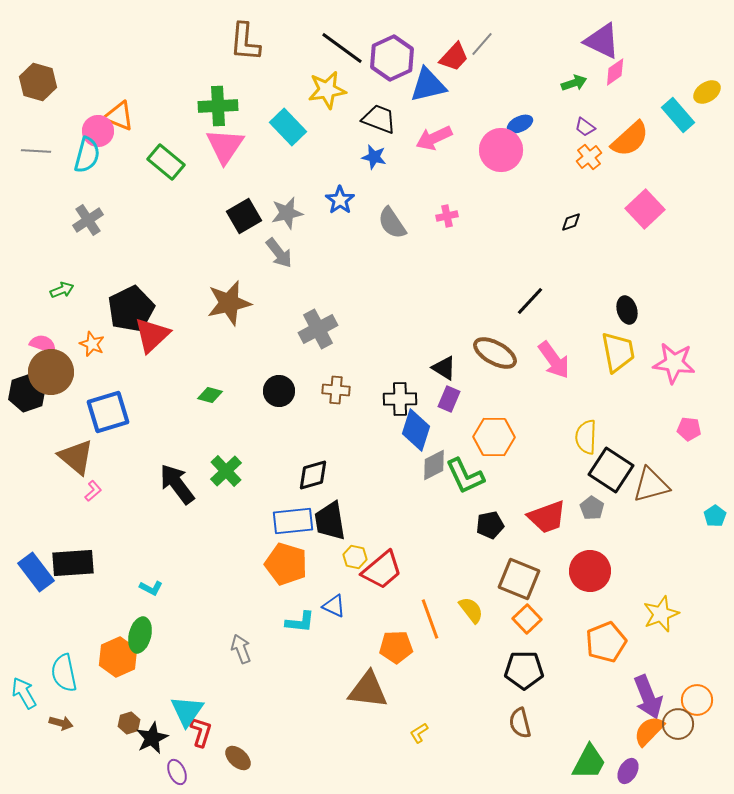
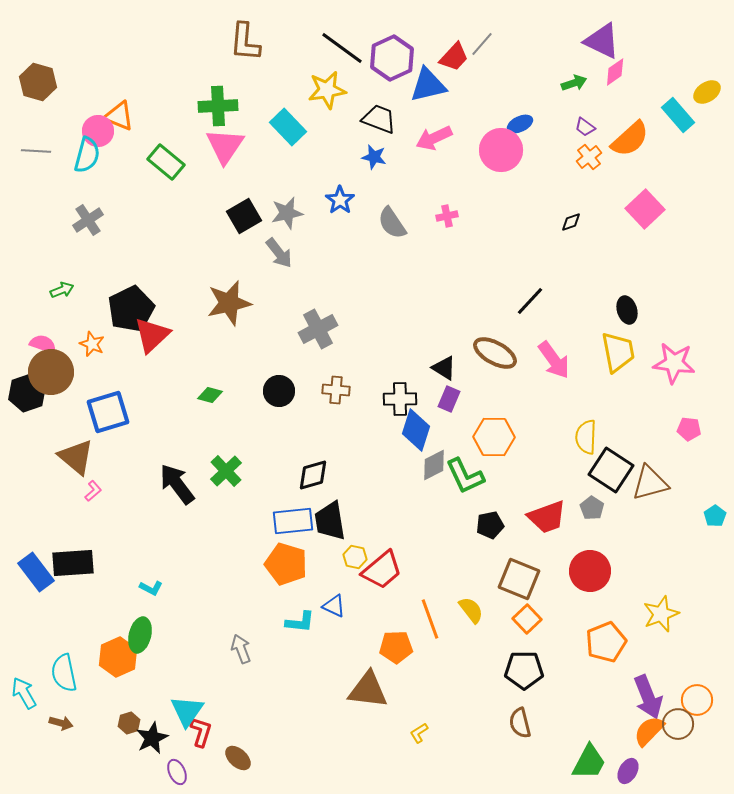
brown triangle at (651, 485): moved 1 px left, 2 px up
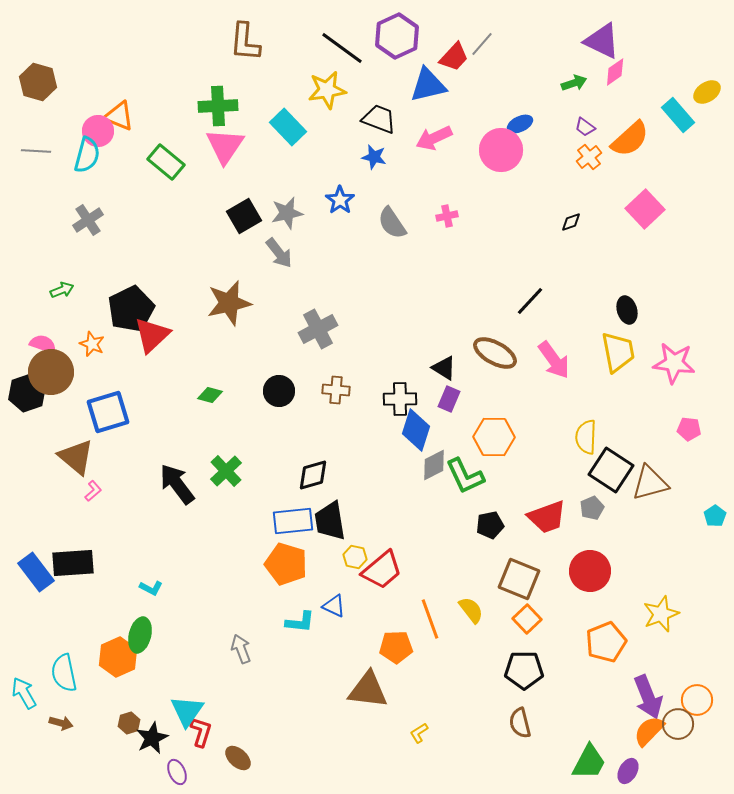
purple hexagon at (392, 58): moved 5 px right, 22 px up
gray pentagon at (592, 508): rotated 15 degrees clockwise
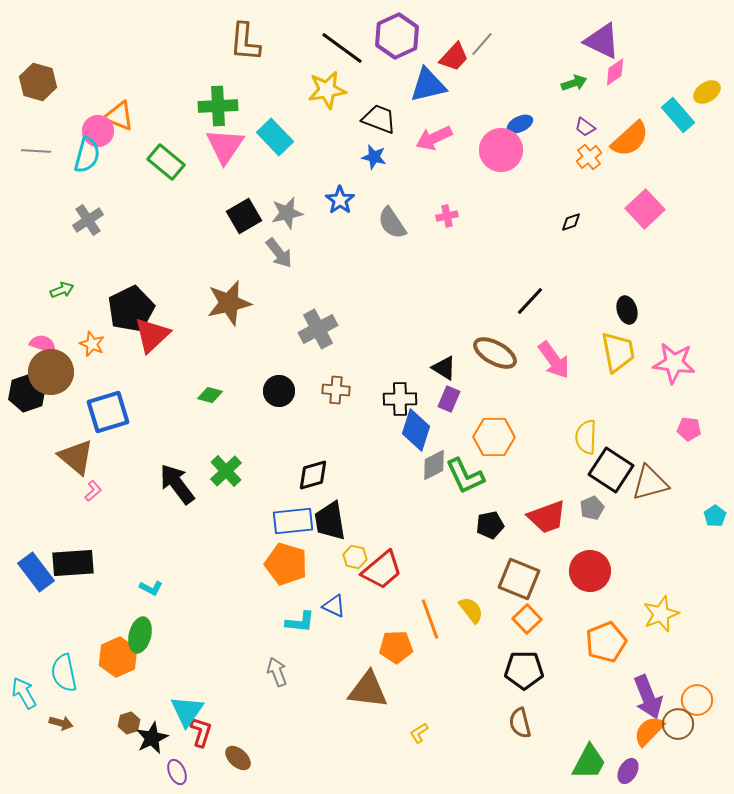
cyan rectangle at (288, 127): moved 13 px left, 10 px down
gray arrow at (241, 649): moved 36 px right, 23 px down
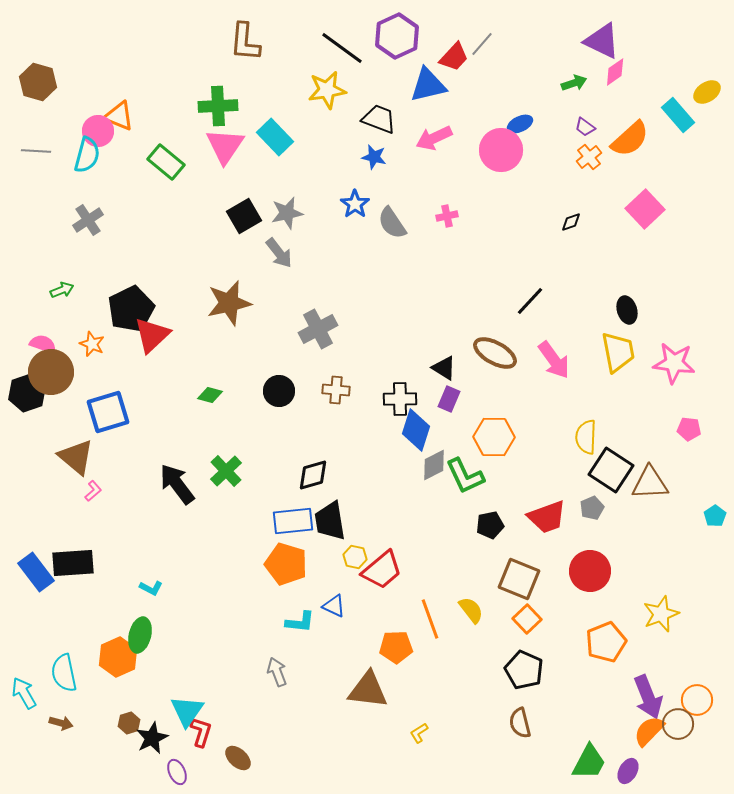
blue star at (340, 200): moved 15 px right, 4 px down
brown triangle at (650, 483): rotated 12 degrees clockwise
black pentagon at (524, 670): rotated 24 degrees clockwise
